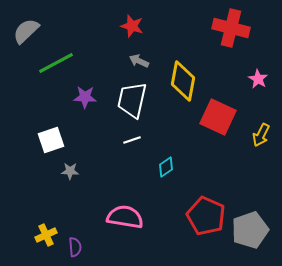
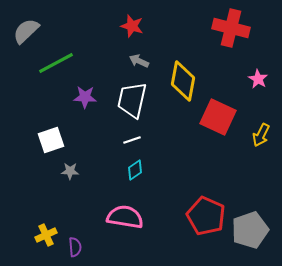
cyan diamond: moved 31 px left, 3 px down
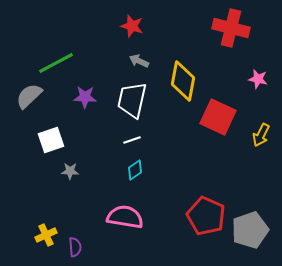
gray semicircle: moved 3 px right, 65 px down
pink star: rotated 18 degrees counterclockwise
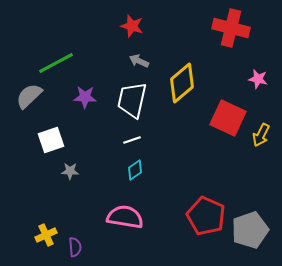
yellow diamond: moved 1 px left, 2 px down; rotated 39 degrees clockwise
red square: moved 10 px right, 1 px down
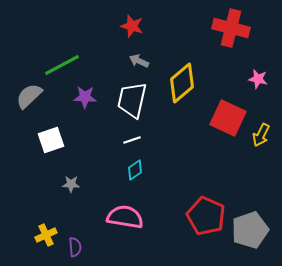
green line: moved 6 px right, 2 px down
gray star: moved 1 px right, 13 px down
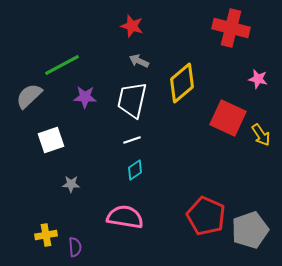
yellow arrow: rotated 60 degrees counterclockwise
yellow cross: rotated 15 degrees clockwise
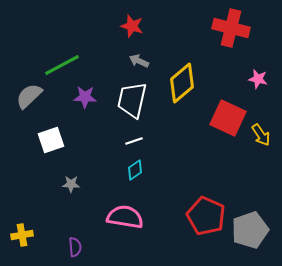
white line: moved 2 px right, 1 px down
yellow cross: moved 24 px left
